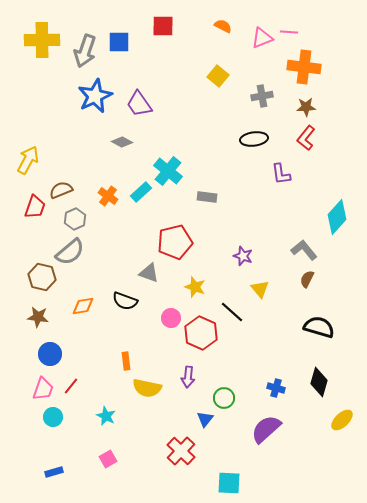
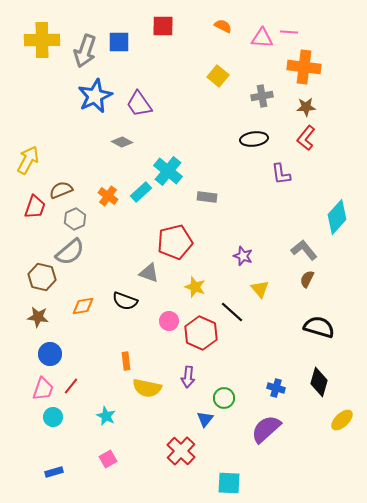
pink triangle at (262, 38): rotated 25 degrees clockwise
pink circle at (171, 318): moved 2 px left, 3 px down
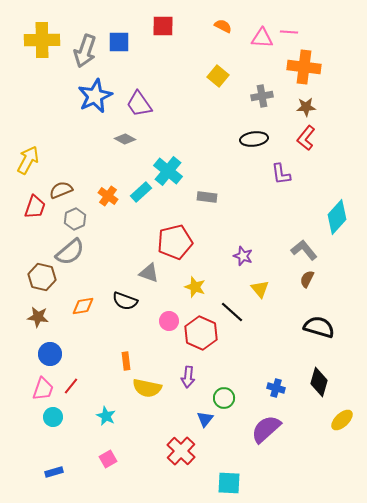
gray diamond at (122, 142): moved 3 px right, 3 px up
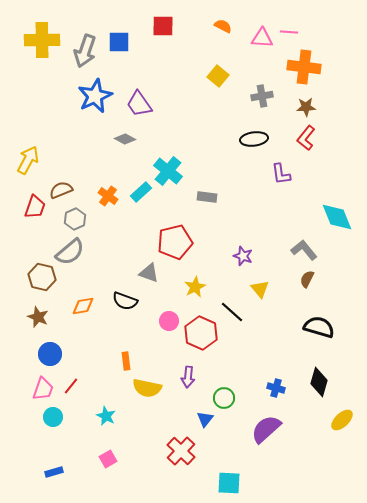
cyan diamond at (337, 217): rotated 64 degrees counterclockwise
yellow star at (195, 287): rotated 25 degrees clockwise
brown star at (38, 317): rotated 15 degrees clockwise
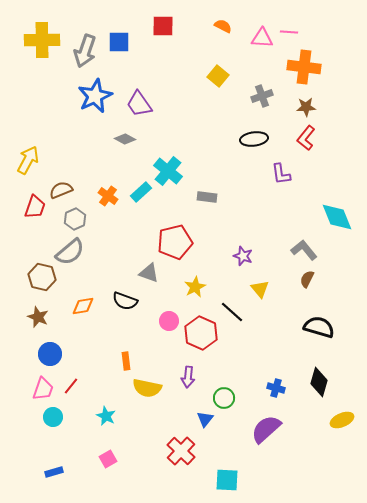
gray cross at (262, 96): rotated 10 degrees counterclockwise
yellow ellipse at (342, 420): rotated 20 degrees clockwise
cyan square at (229, 483): moved 2 px left, 3 px up
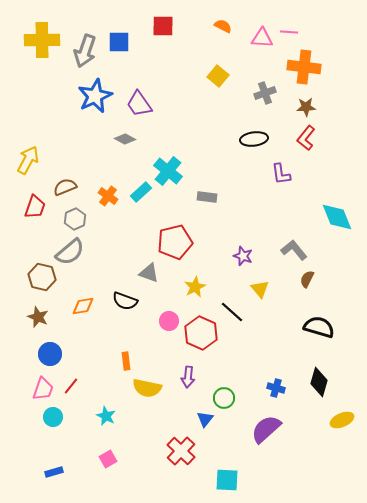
gray cross at (262, 96): moved 3 px right, 3 px up
brown semicircle at (61, 190): moved 4 px right, 3 px up
gray L-shape at (304, 250): moved 10 px left
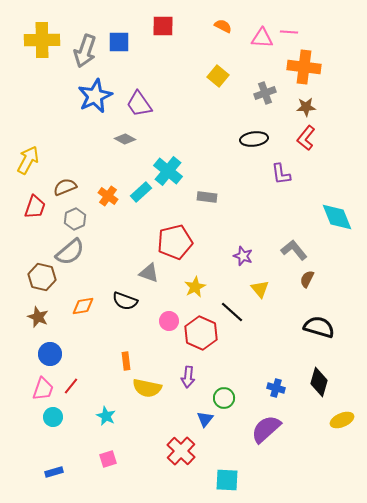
pink square at (108, 459): rotated 12 degrees clockwise
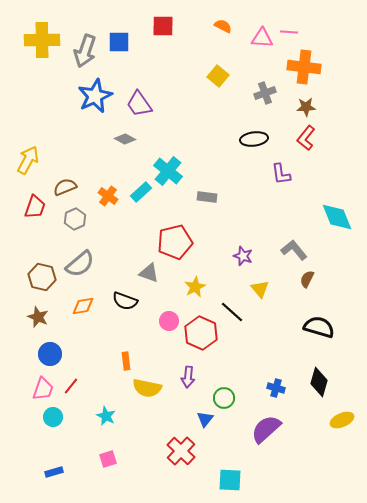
gray semicircle at (70, 252): moved 10 px right, 12 px down
cyan square at (227, 480): moved 3 px right
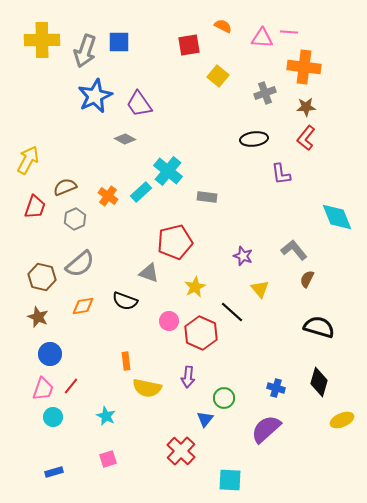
red square at (163, 26): moved 26 px right, 19 px down; rotated 10 degrees counterclockwise
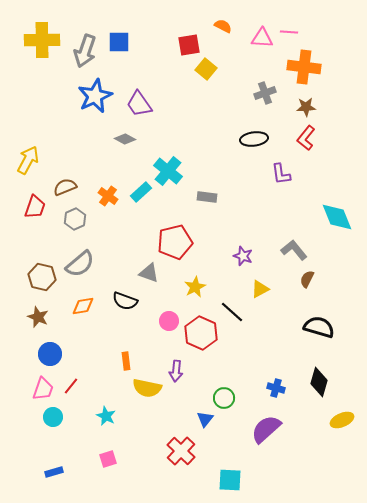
yellow square at (218, 76): moved 12 px left, 7 px up
yellow triangle at (260, 289): rotated 42 degrees clockwise
purple arrow at (188, 377): moved 12 px left, 6 px up
